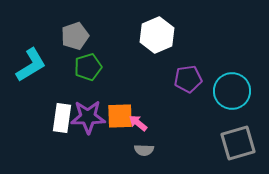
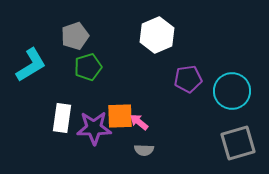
purple star: moved 6 px right, 11 px down
pink arrow: moved 1 px right, 1 px up
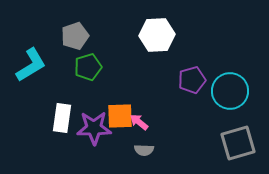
white hexagon: rotated 20 degrees clockwise
purple pentagon: moved 4 px right, 1 px down; rotated 8 degrees counterclockwise
cyan circle: moved 2 px left
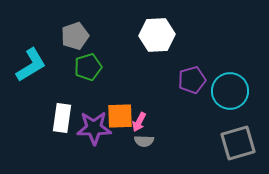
pink arrow: rotated 102 degrees counterclockwise
gray semicircle: moved 9 px up
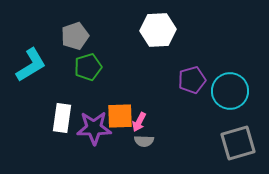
white hexagon: moved 1 px right, 5 px up
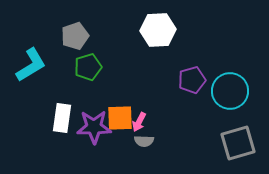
orange square: moved 2 px down
purple star: moved 1 px up
